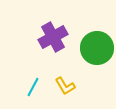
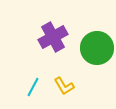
yellow L-shape: moved 1 px left
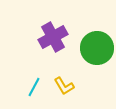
cyan line: moved 1 px right
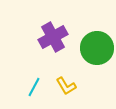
yellow L-shape: moved 2 px right
